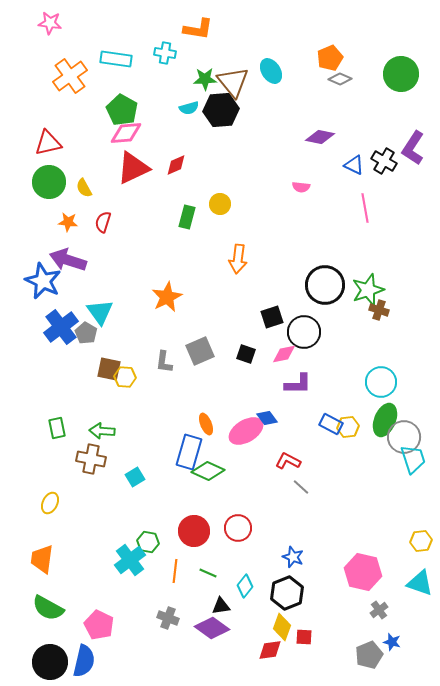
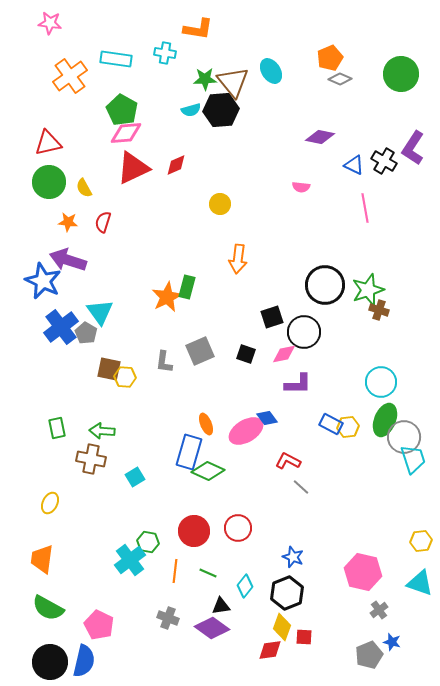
cyan semicircle at (189, 108): moved 2 px right, 2 px down
green rectangle at (187, 217): moved 70 px down
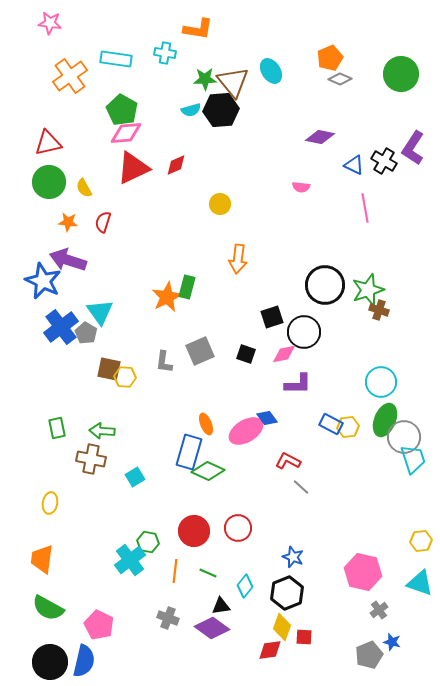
yellow ellipse at (50, 503): rotated 15 degrees counterclockwise
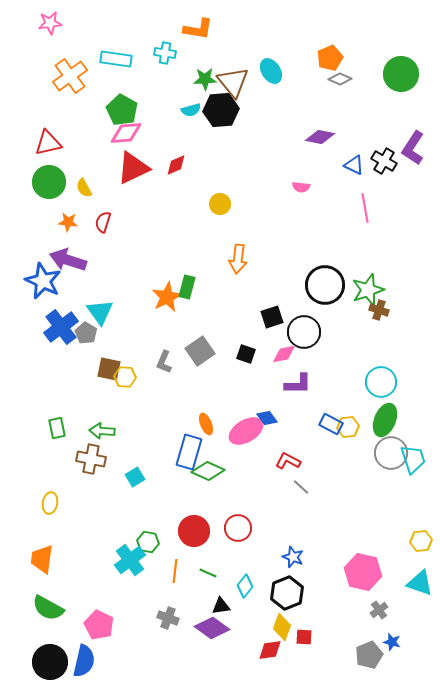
pink star at (50, 23): rotated 15 degrees counterclockwise
gray square at (200, 351): rotated 12 degrees counterclockwise
gray L-shape at (164, 362): rotated 15 degrees clockwise
gray circle at (404, 437): moved 13 px left, 16 px down
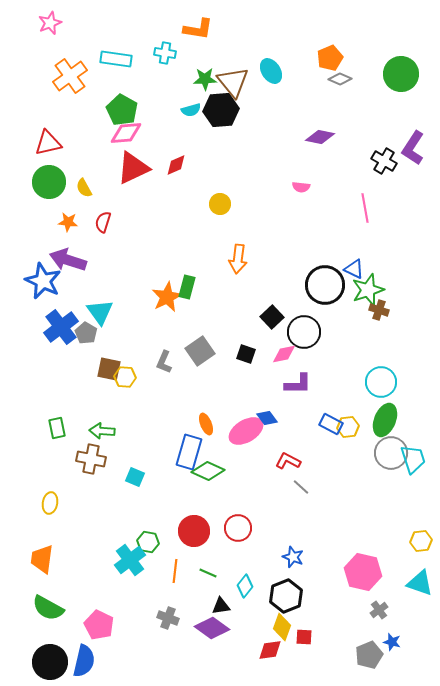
pink star at (50, 23): rotated 15 degrees counterclockwise
blue triangle at (354, 165): moved 104 px down
black square at (272, 317): rotated 25 degrees counterclockwise
cyan square at (135, 477): rotated 36 degrees counterclockwise
black hexagon at (287, 593): moved 1 px left, 3 px down
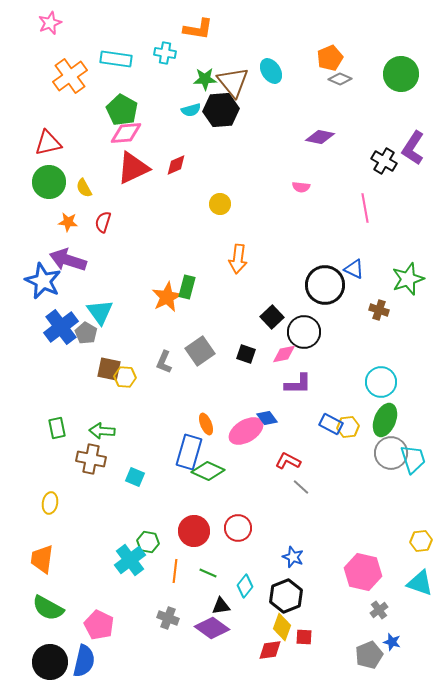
green star at (368, 290): moved 40 px right, 11 px up
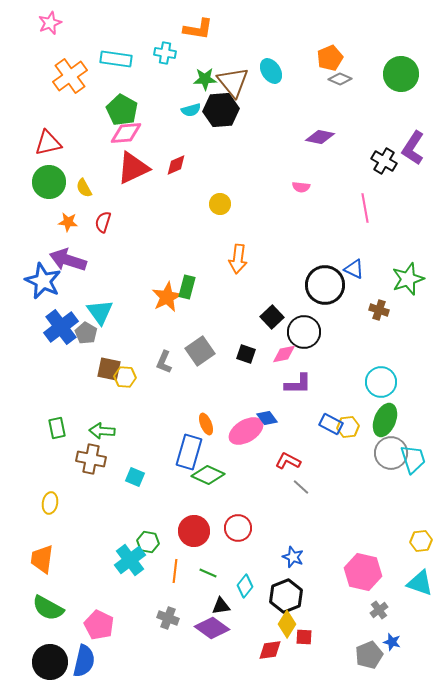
green diamond at (208, 471): moved 4 px down
yellow diamond at (282, 627): moved 5 px right, 3 px up; rotated 12 degrees clockwise
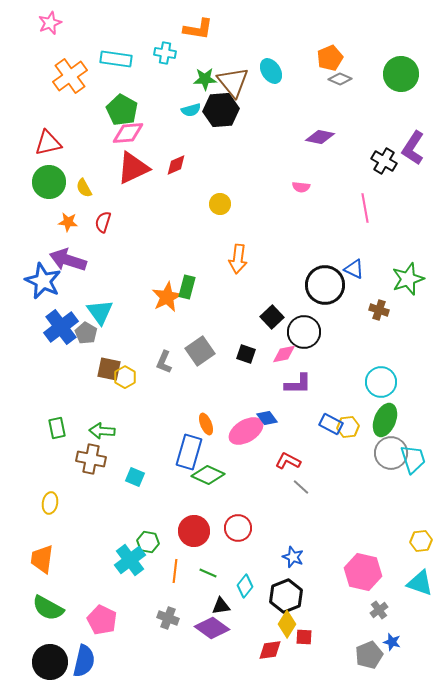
pink diamond at (126, 133): moved 2 px right
yellow hexagon at (125, 377): rotated 25 degrees clockwise
pink pentagon at (99, 625): moved 3 px right, 5 px up
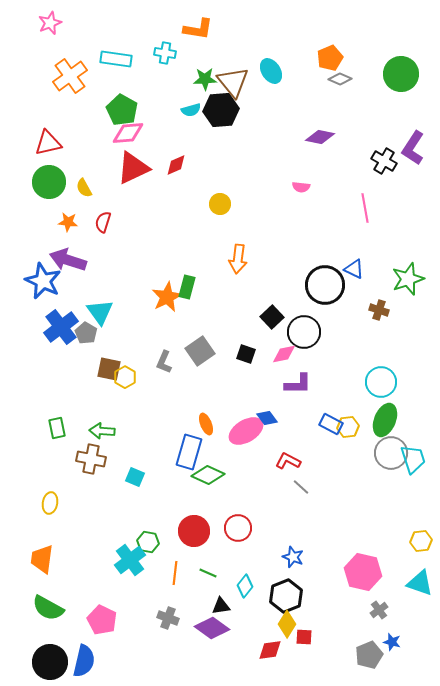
orange line at (175, 571): moved 2 px down
